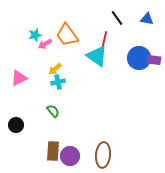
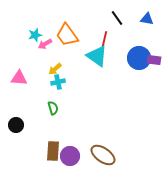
pink triangle: rotated 30 degrees clockwise
green semicircle: moved 3 px up; rotated 24 degrees clockwise
brown ellipse: rotated 60 degrees counterclockwise
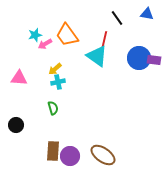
blue triangle: moved 5 px up
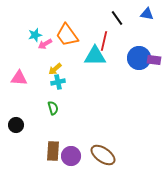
cyan triangle: moved 2 px left; rotated 35 degrees counterclockwise
purple circle: moved 1 px right
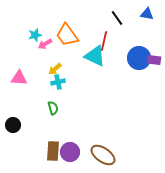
cyan triangle: rotated 25 degrees clockwise
black circle: moved 3 px left
purple circle: moved 1 px left, 4 px up
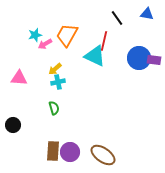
orange trapezoid: rotated 65 degrees clockwise
green semicircle: moved 1 px right
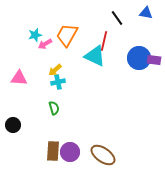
blue triangle: moved 1 px left, 1 px up
yellow arrow: moved 1 px down
